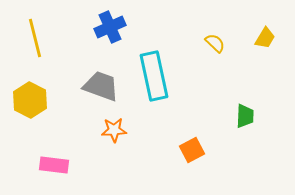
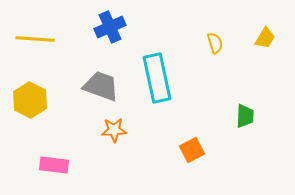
yellow line: moved 1 px down; rotated 72 degrees counterclockwise
yellow semicircle: rotated 30 degrees clockwise
cyan rectangle: moved 3 px right, 2 px down
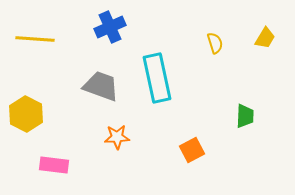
yellow hexagon: moved 4 px left, 14 px down
orange star: moved 3 px right, 7 px down
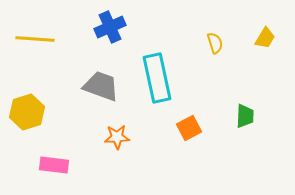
yellow hexagon: moved 1 px right, 2 px up; rotated 16 degrees clockwise
orange square: moved 3 px left, 22 px up
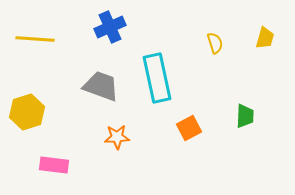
yellow trapezoid: rotated 15 degrees counterclockwise
